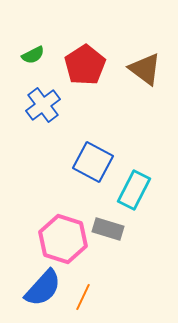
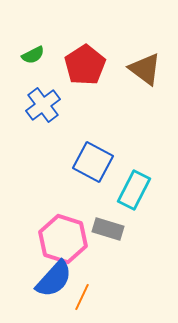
blue semicircle: moved 11 px right, 9 px up
orange line: moved 1 px left
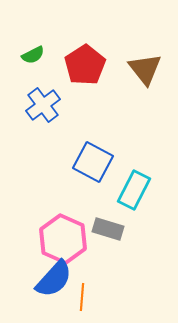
brown triangle: rotated 15 degrees clockwise
pink hexagon: rotated 6 degrees clockwise
orange line: rotated 20 degrees counterclockwise
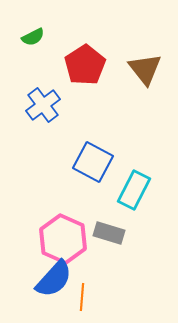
green semicircle: moved 18 px up
gray rectangle: moved 1 px right, 4 px down
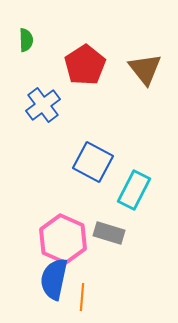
green semicircle: moved 7 px left, 3 px down; rotated 65 degrees counterclockwise
blue semicircle: rotated 150 degrees clockwise
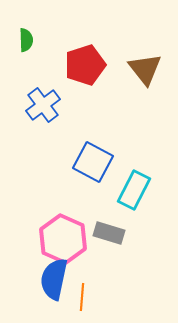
red pentagon: rotated 15 degrees clockwise
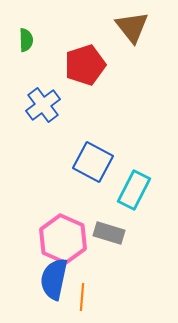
brown triangle: moved 13 px left, 42 px up
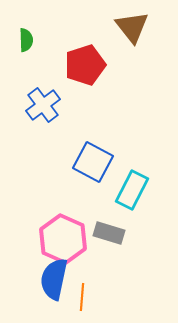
cyan rectangle: moved 2 px left
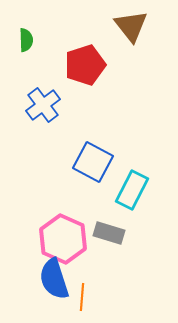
brown triangle: moved 1 px left, 1 px up
blue semicircle: rotated 30 degrees counterclockwise
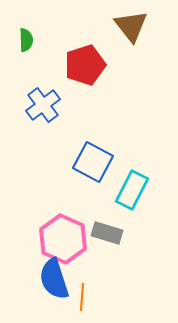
gray rectangle: moved 2 px left
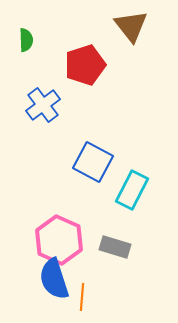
gray rectangle: moved 8 px right, 14 px down
pink hexagon: moved 4 px left, 1 px down
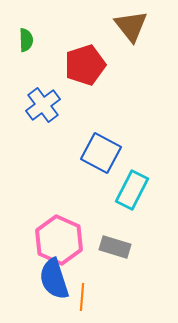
blue square: moved 8 px right, 9 px up
